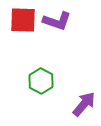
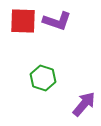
red square: moved 1 px down
green hexagon: moved 2 px right, 3 px up; rotated 10 degrees counterclockwise
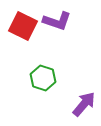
red square: moved 5 px down; rotated 24 degrees clockwise
